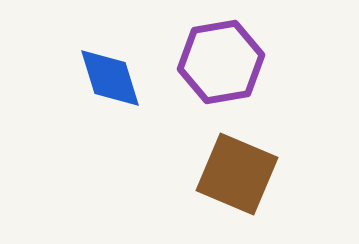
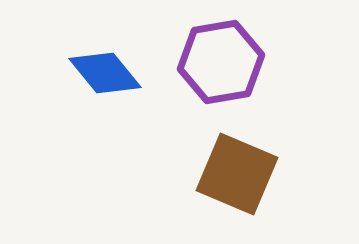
blue diamond: moved 5 px left, 5 px up; rotated 22 degrees counterclockwise
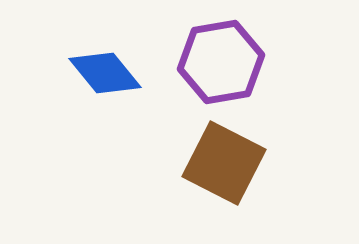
brown square: moved 13 px left, 11 px up; rotated 4 degrees clockwise
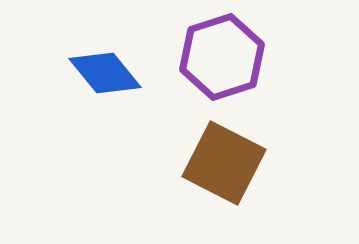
purple hexagon: moved 1 px right, 5 px up; rotated 8 degrees counterclockwise
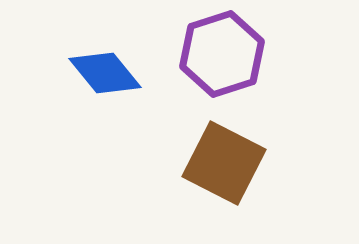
purple hexagon: moved 3 px up
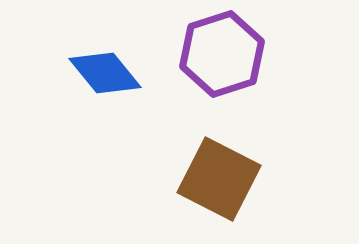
brown square: moved 5 px left, 16 px down
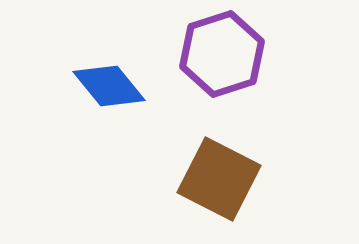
blue diamond: moved 4 px right, 13 px down
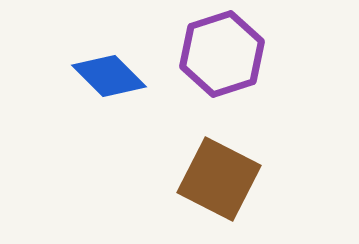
blue diamond: moved 10 px up; rotated 6 degrees counterclockwise
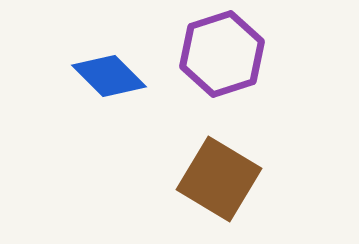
brown square: rotated 4 degrees clockwise
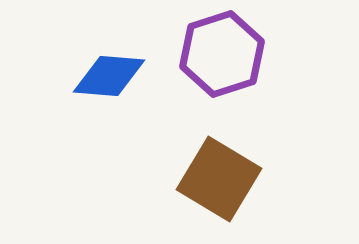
blue diamond: rotated 40 degrees counterclockwise
